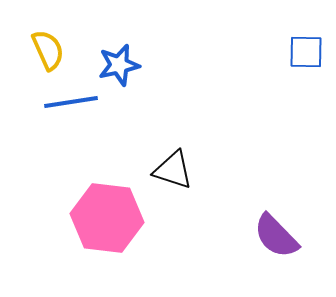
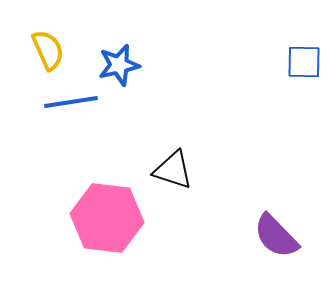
blue square: moved 2 px left, 10 px down
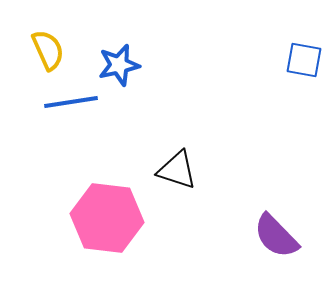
blue square: moved 2 px up; rotated 9 degrees clockwise
black triangle: moved 4 px right
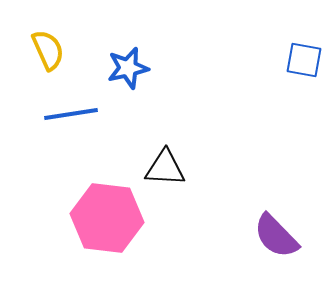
blue star: moved 9 px right, 3 px down
blue line: moved 12 px down
black triangle: moved 12 px left, 2 px up; rotated 15 degrees counterclockwise
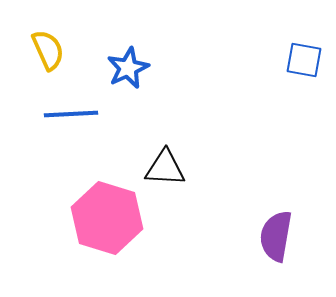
blue star: rotated 12 degrees counterclockwise
blue line: rotated 6 degrees clockwise
pink hexagon: rotated 10 degrees clockwise
purple semicircle: rotated 54 degrees clockwise
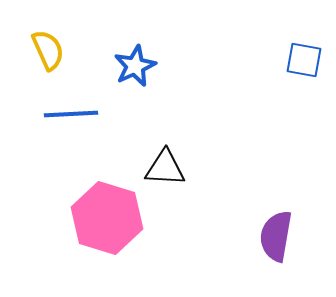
blue star: moved 7 px right, 2 px up
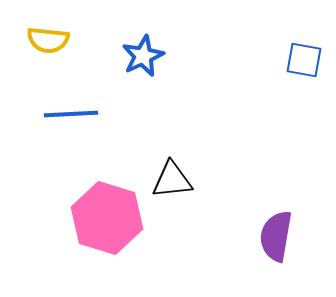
yellow semicircle: moved 10 px up; rotated 120 degrees clockwise
blue star: moved 8 px right, 10 px up
black triangle: moved 7 px right, 12 px down; rotated 9 degrees counterclockwise
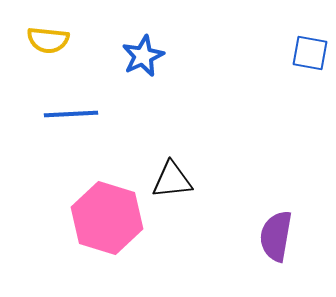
blue square: moved 6 px right, 7 px up
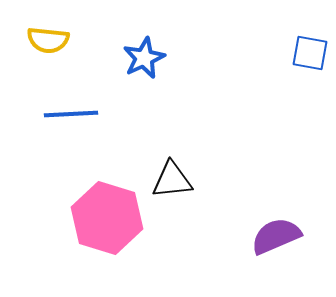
blue star: moved 1 px right, 2 px down
purple semicircle: rotated 57 degrees clockwise
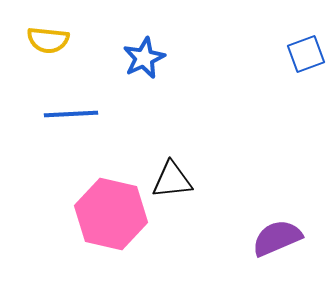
blue square: moved 4 px left, 1 px down; rotated 30 degrees counterclockwise
pink hexagon: moved 4 px right, 4 px up; rotated 4 degrees counterclockwise
purple semicircle: moved 1 px right, 2 px down
